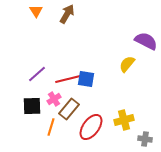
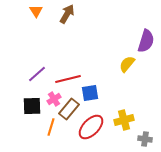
purple semicircle: rotated 80 degrees clockwise
blue square: moved 4 px right, 14 px down; rotated 18 degrees counterclockwise
red ellipse: rotated 8 degrees clockwise
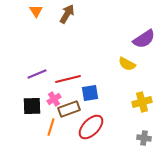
purple semicircle: moved 2 px left, 2 px up; rotated 40 degrees clockwise
yellow semicircle: rotated 102 degrees counterclockwise
purple line: rotated 18 degrees clockwise
brown rectangle: rotated 30 degrees clockwise
yellow cross: moved 18 px right, 18 px up
gray cross: moved 1 px left, 1 px up
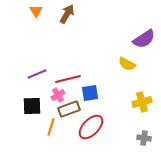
pink cross: moved 4 px right, 4 px up
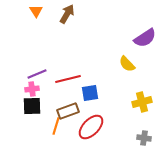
purple semicircle: moved 1 px right, 1 px up
yellow semicircle: rotated 18 degrees clockwise
pink cross: moved 26 px left, 6 px up; rotated 24 degrees clockwise
brown rectangle: moved 1 px left, 2 px down
orange line: moved 5 px right, 1 px up
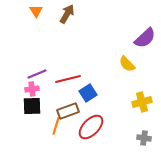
purple semicircle: rotated 10 degrees counterclockwise
blue square: moved 2 px left; rotated 24 degrees counterclockwise
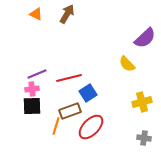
orange triangle: moved 3 px down; rotated 32 degrees counterclockwise
red line: moved 1 px right, 1 px up
brown rectangle: moved 2 px right
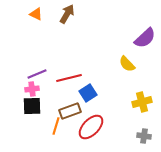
gray cross: moved 2 px up
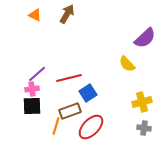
orange triangle: moved 1 px left, 1 px down
purple line: rotated 18 degrees counterclockwise
gray cross: moved 8 px up
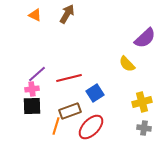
blue square: moved 7 px right
